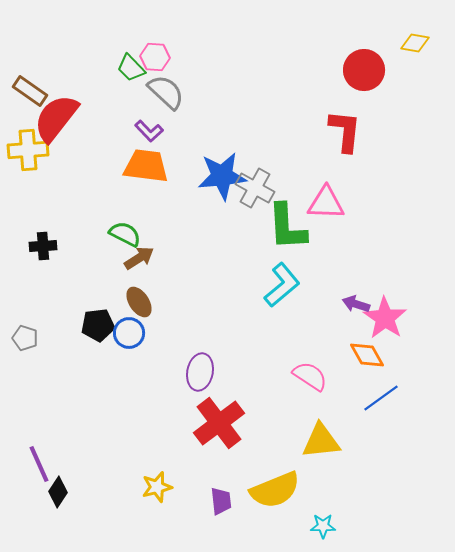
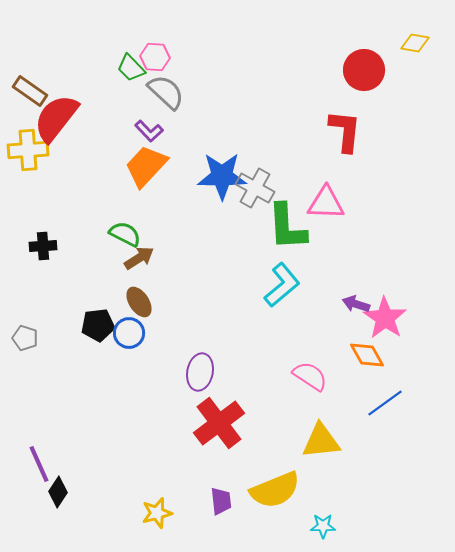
orange trapezoid: rotated 54 degrees counterclockwise
blue star: rotated 6 degrees clockwise
blue line: moved 4 px right, 5 px down
yellow star: moved 26 px down
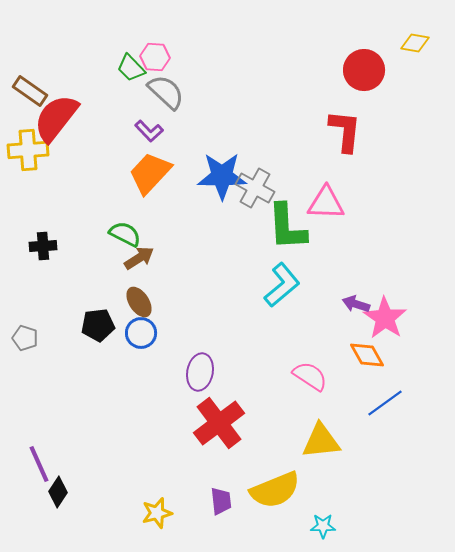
orange trapezoid: moved 4 px right, 7 px down
blue circle: moved 12 px right
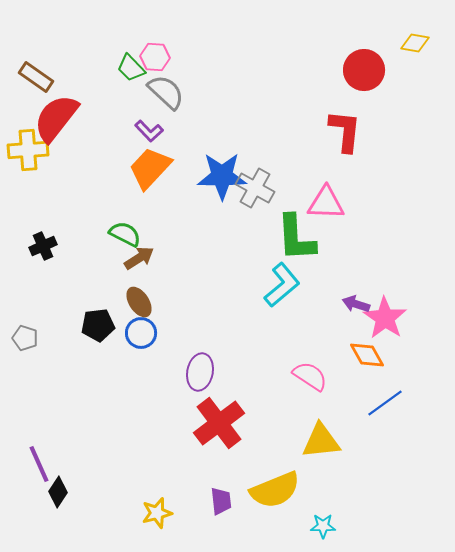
brown rectangle: moved 6 px right, 14 px up
orange trapezoid: moved 5 px up
green L-shape: moved 9 px right, 11 px down
black cross: rotated 20 degrees counterclockwise
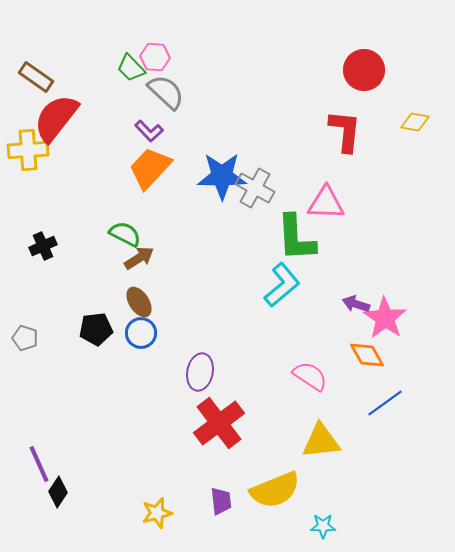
yellow diamond: moved 79 px down
black pentagon: moved 2 px left, 4 px down
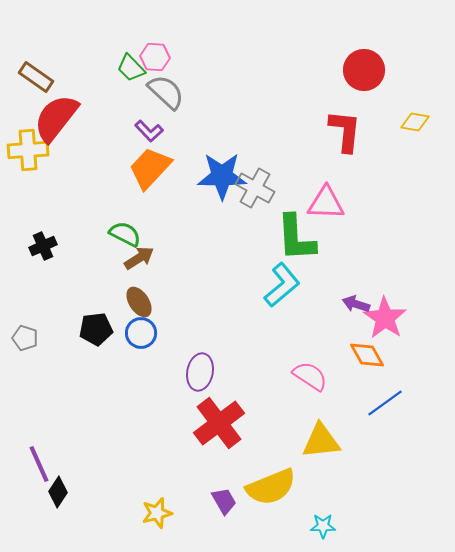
yellow semicircle: moved 4 px left, 3 px up
purple trapezoid: moved 3 px right; rotated 24 degrees counterclockwise
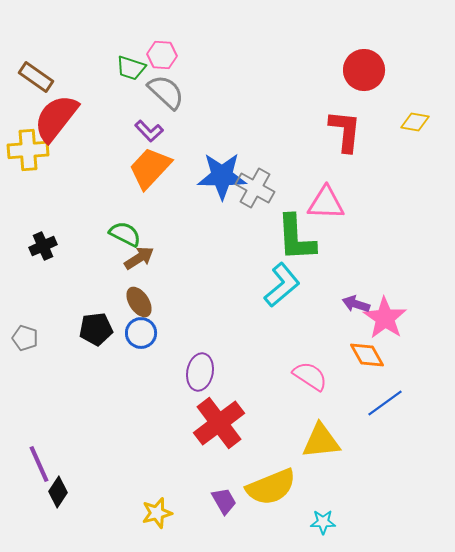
pink hexagon: moved 7 px right, 2 px up
green trapezoid: rotated 28 degrees counterclockwise
cyan star: moved 4 px up
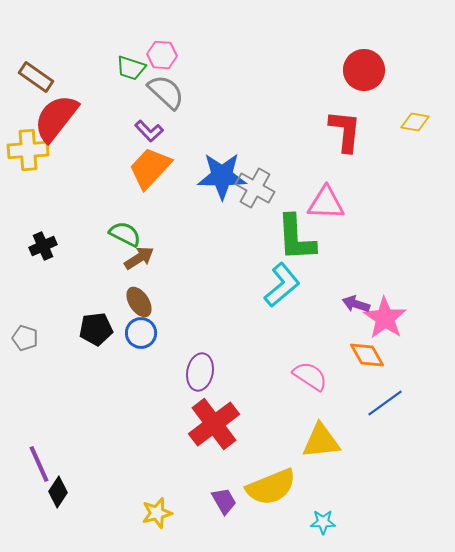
red cross: moved 5 px left, 1 px down
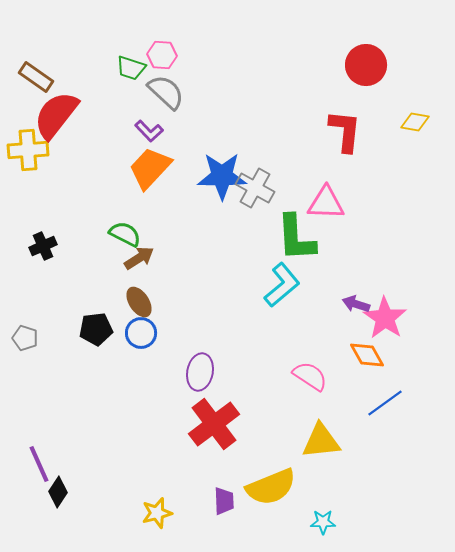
red circle: moved 2 px right, 5 px up
red semicircle: moved 3 px up
purple trapezoid: rotated 28 degrees clockwise
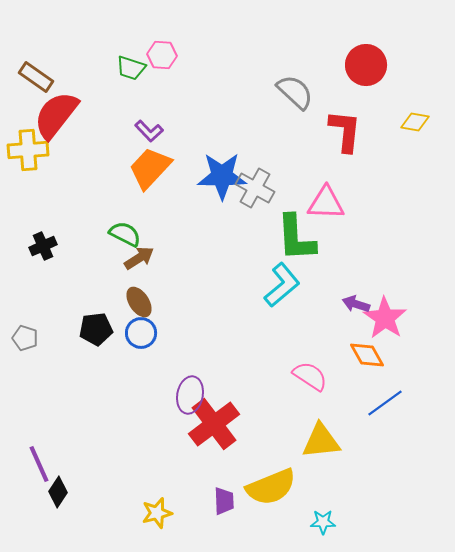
gray semicircle: moved 129 px right
purple ellipse: moved 10 px left, 23 px down
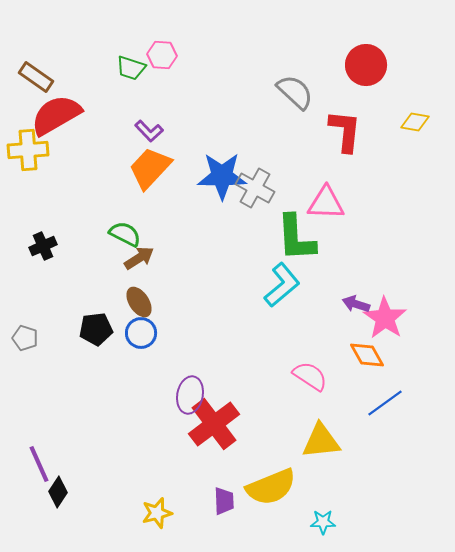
red semicircle: rotated 22 degrees clockwise
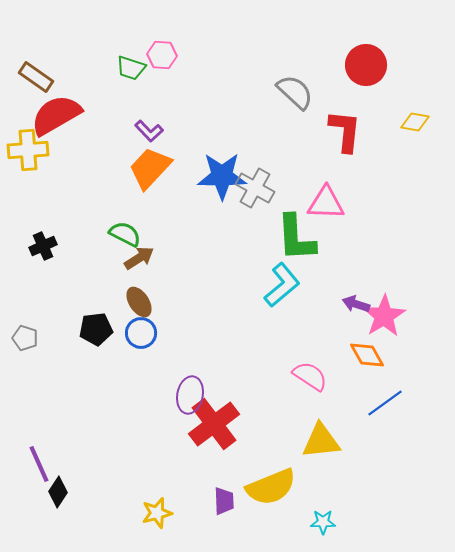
pink star: moved 1 px left, 2 px up; rotated 6 degrees clockwise
